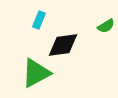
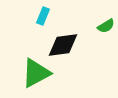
cyan rectangle: moved 4 px right, 4 px up
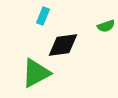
green semicircle: rotated 12 degrees clockwise
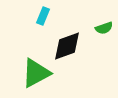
green semicircle: moved 2 px left, 2 px down
black diamond: moved 4 px right, 1 px down; rotated 12 degrees counterclockwise
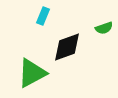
black diamond: moved 1 px down
green triangle: moved 4 px left
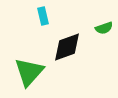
cyan rectangle: rotated 36 degrees counterclockwise
green triangle: moved 3 px left, 1 px up; rotated 20 degrees counterclockwise
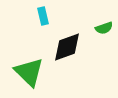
green triangle: rotated 28 degrees counterclockwise
